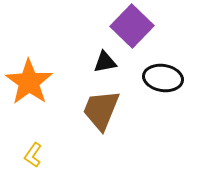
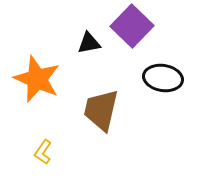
black triangle: moved 16 px left, 19 px up
orange star: moved 8 px right, 3 px up; rotated 12 degrees counterclockwise
brown trapezoid: rotated 9 degrees counterclockwise
yellow L-shape: moved 10 px right, 3 px up
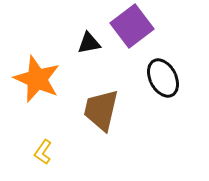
purple square: rotated 9 degrees clockwise
black ellipse: rotated 54 degrees clockwise
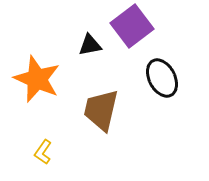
black triangle: moved 1 px right, 2 px down
black ellipse: moved 1 px left
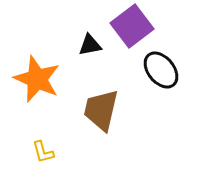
black ellipse: moved 1 px left, 8 px up; rotated 12 degrees counterclockwise
yellow L-shape: rotated 50 degrees counterclockwise
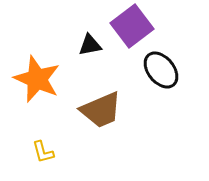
brown trapezoid: rotated 126 degrees counterclockwise
